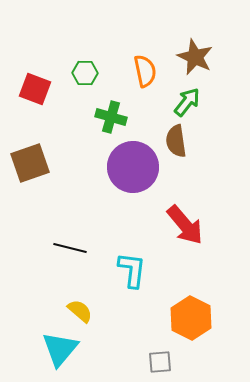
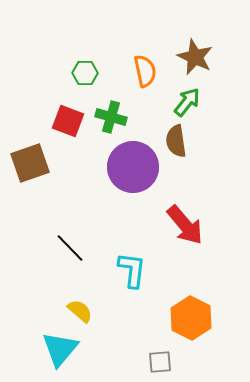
red square: moved 33 px right, 32 px down
black line: rotated 32 degrees clockwise
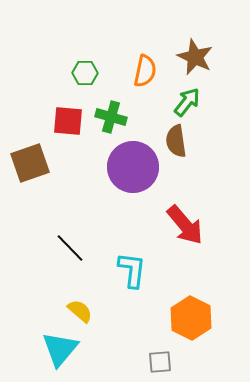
orange semicircle: rotated 24 degrees clockwise
red square: rotated 16 degrees counterclockwise
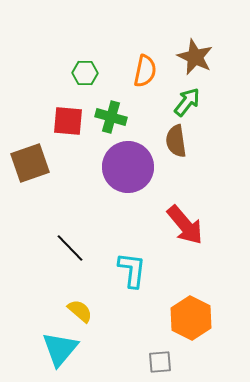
purple circle: moved 5 px left
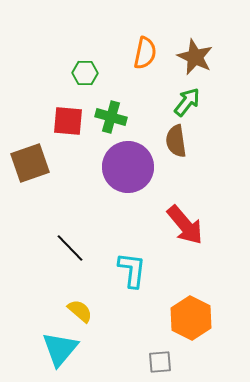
orange semicircle: moved 18 px up
